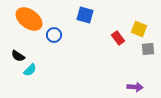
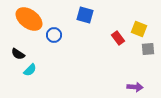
black semicircle: moved 2 px up
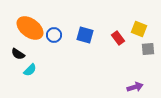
blue square: moved 20 px down
orange ellipse: moved 1 px right, 9 px down
purple arrow: rotated 21 degrees counterclockwise
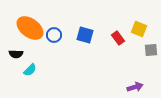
gray square: moved 3 px right, 1 px down
black semicircle: moved 2 px left; rotated 32 degrees counterclockwise
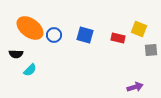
red rectangle: rotated 40 degrees counterclockwise
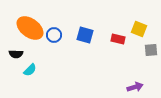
red rectangle: moved 1 px down
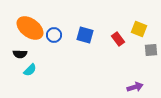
red rectangle: rotated 40 degrees clockwise
black semicircle: moved 4 px right
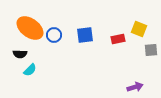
blue square: rotated 24 degrees counterclockwise
red rectangle: rotated 64 degrees counterclockwise
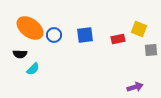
cyan semicircle: moved 3 px right, 1 px up
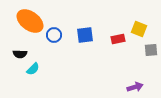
orange ellipse: moved 7 px up
